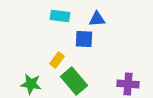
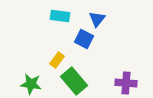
blue triangle: rotated 48 degrees counterclockwise
blue square: rotated 24 degrees clockwise
purple cross: moved 2 px left, 1 px up
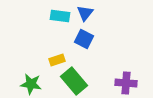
blue triangle: moved 12 px left, 6 px up
yellow rectangle: rotated 35 degrees clockwise
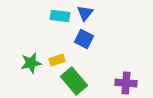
green star: moved 21 px up; rotated 20 degrees counterclockwise
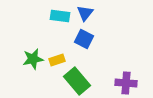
green star: moved 2 px right, 4 px up
green rectangle: moved 3 px right
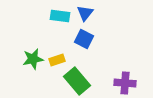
purple cross: moved 1 px left
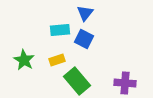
cyan rectangle: moved 14 px down; rotated 12 degrees counterclockwise
green star: moved 9 px left, 1 px down; rotated 30 degrees counterclockwise
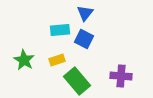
purple cross: moved 4 px left, 7 px up
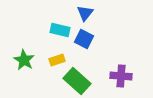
cyan rectangle: rotated 18 degrees clockwise
green rectangle: rotated 8 degrees counterclockwise
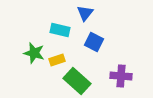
blue square: moved 10 px right, 3 px down
green star: moved 10 px right, 7 px up; rotated 15 degrees counterclockwise
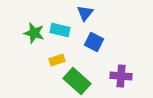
green star: moved 20 px up
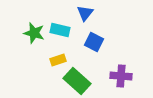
yellow rectangle: moved 1 px right
